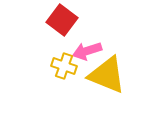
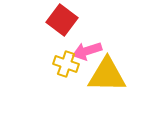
yellow cross: moved 2 px right, 2 px up
yellow triangle: rotated 21 degrees counterclockwise
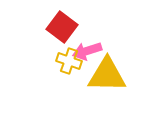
red square: moved 7 px down
yellow cross: moved 3 px right, 3 px up
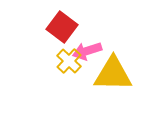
yellow cross: rotated 25 degrees clockwise
yellow triangle: moved 6 px right, 1 px up
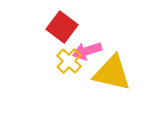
yellow triangle: moved 1 px left, 1 px up; rotated 12 degrees clockwise
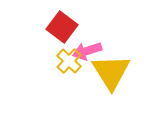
yellow triangle: moved 1 px left, 1 px up; rotated 45 degrees clockwise
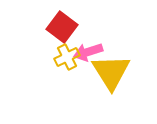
pink arrow: moved 1 px right, 1 px down
yellow cross: moved 2 px left, 4 px up; rotated 20 degrees clockwise
